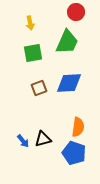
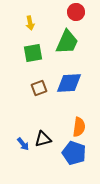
orange semicircle: moved 1 px right
blue arrow: moved 3 px down
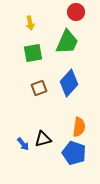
blue diamond: rotated 44 degrees counterclockwise
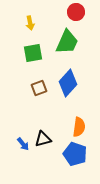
blue diamond: moved 1 px left
blue pentagon: moved 1 px right, 1 px down
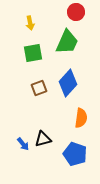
orange semicircle: moved 2 px right, 9 px up
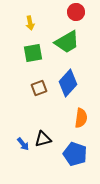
green trapezoid: rotated 36 degrees clockwise
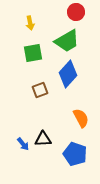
green trapezoid: moved 1 px up
blue diamond: moved 9 px up
brown square: moved 1 px right, 2 px down
orange semicircle: rotated 36 degrees counterclockwise
black triangle: rotated 12 degrees clockwise
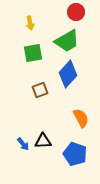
black triangle: moved 2 px down
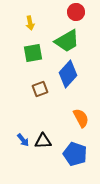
brown square: moved 1 px up
blue arrow: moved 4 px up
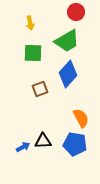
green square: rotated 12 degrees clockwise
blue arrow: moved 7 px down; rotated 80 degrees counterclockwise
blue pentagon: moved 10 px up; rotated 10 degrees counterclockwise
